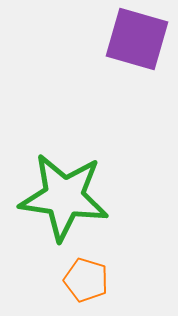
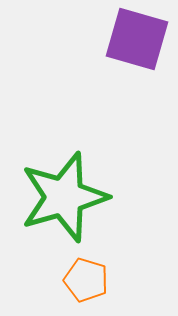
green star: rotated 24 degrees counterclockwise
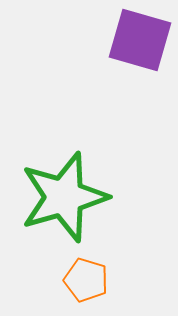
purple square: moved 3 px right, 1 px down
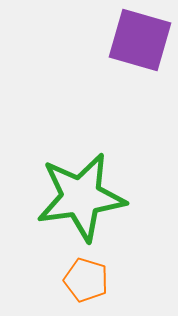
green star: moved 17 px right; rotated 8 degrees clockwise
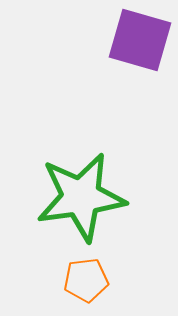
orange pentagon: rotated 24 degrees counterclockwise
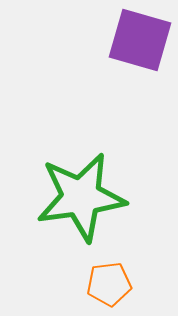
orange pentagon: moved 23 px right, 4 px down
